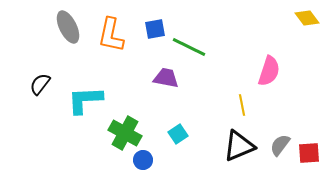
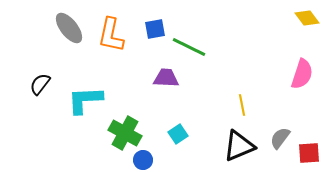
gray ellipse: moved 1 px right, 1 px down; rotated 12 degrees counterclockwise
pink semicircle: moved 33 px right, 3 px down
purple trapezoid: rotated 8 degrees counterclockwise
gray semicircle: moved 7 px up
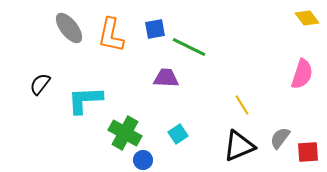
yellow line: rotated 20 degrees counterclockwise
red square: moved 1 px left, 1 px up
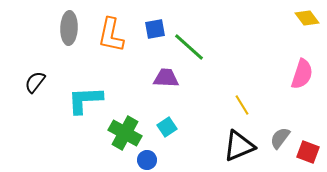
gray ellipse: rotated 40 degrees clockwise
green line: rotated 16 degrees clockwise
black semicircle: moved 5 px left, 2 px up
cyan square: moved 11 px left, 7 px up
red square: rotated 25 degrees clockwise
blue circle: moved 4 px right
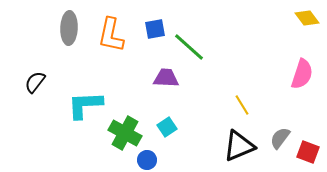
cyan L-shape: moved 5 px down
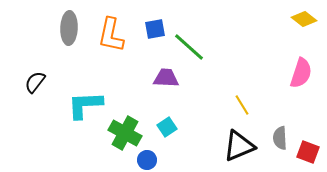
yellow diamond: moved 3 px left, 1 px down; rotated 15 degrees counterclockwise
pink semicircle: moved 1 px left, 1 px up
gray semicircle: rotated 40 degrees counterclockwise
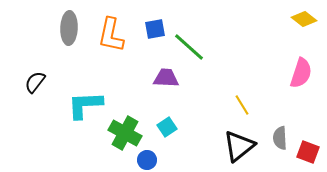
black triangle: rotated 16 degrees counterclockwise
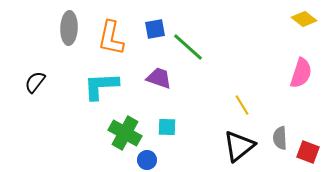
orange L-shape: moved 3 px down
green line: moved 1 px left
purple trapezoid: moved 7 px left; rotated 16 degrees clockwise
cyan L-shape: moved 16 px right, 19 px up
cyan square: rotated 36 degrees clockwise
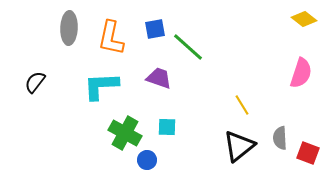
red square: moved 1 px down
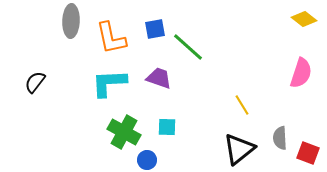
gray ellipse: moved 2 px right, 7 px up
orange L-shape: rotated 24 degrees counterclockwise
cyan L-shape: moved 8 px right, 3 px up
green cross: moved 1 px left, 1 px up
black triangle: moved 3 px down
